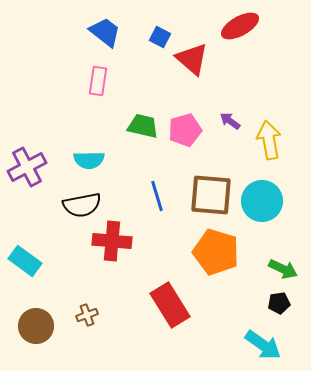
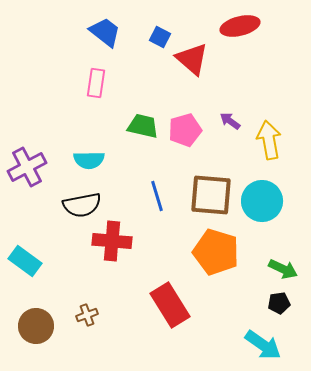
red ellipse: rotated 15 degrees clockwise
pink rectangle: moved 2 px left, 2 px down
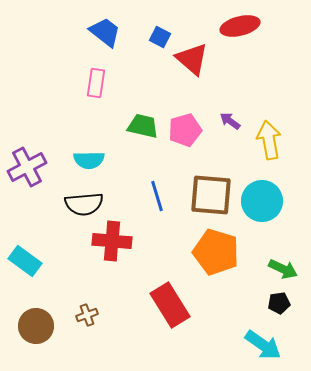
black semicircle: moved 2 px right, 1 px up; rotated 6 degrees clockwise
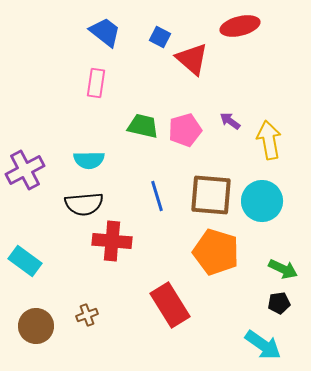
purple cross: moved 2 px left, 3 px down
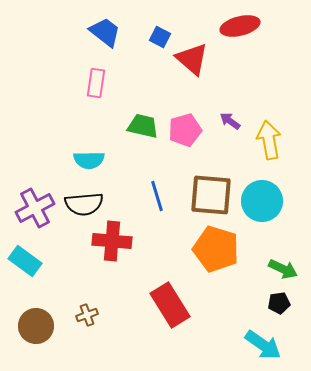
purple cross: moved 10 px right, 38 px down
orange pentagon: moved 3 px up
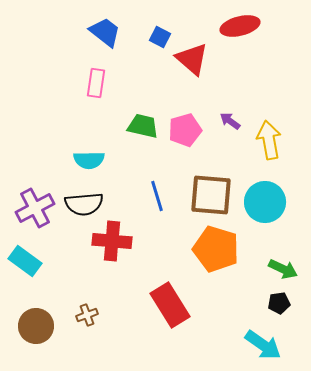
cyan circle: moved 3 px right, 1 px down
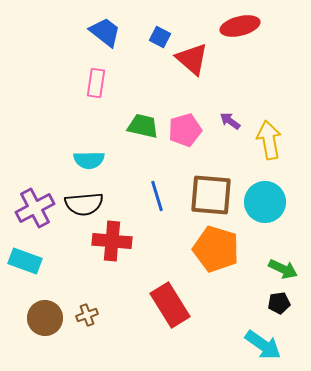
cyan rectangle: rotated 16 degrees counterclockwise
brown circle: moved 9 px right, 8 px up
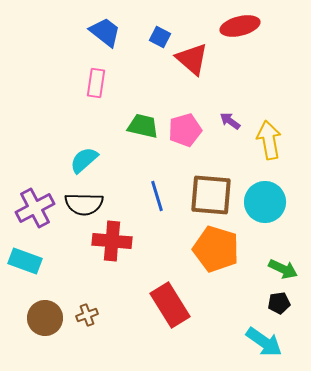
cyan semicircle: moved 5 px left; rotated 140 degrees clockwise
black semicircle: rotated 6 degrees clockwise
cyan arrow: moved 1 px right, 3 px up
